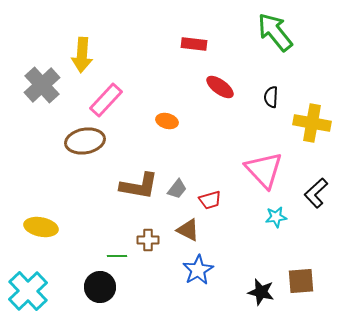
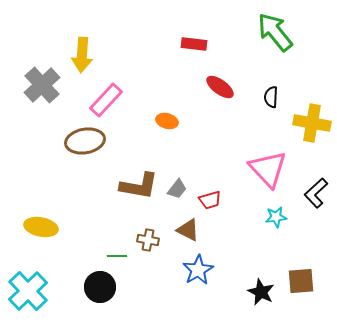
pink triangle: moved 4 px right, 1 px up
brown cross: rotated 10 degrees clockwise
black star: rotated 12 degrees clockwise
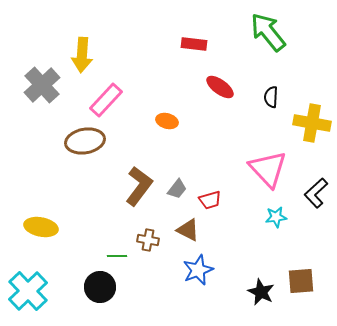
green arrow: moved 7 px left
brown L-shape: rotated 63 degrees counterclockwise
blue star: rotated 8 degrees clockwise
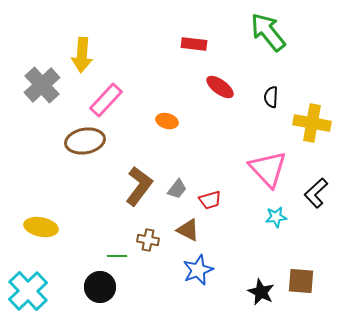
brown square: rotated 8 degrees clockwise
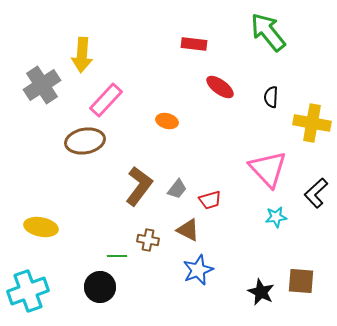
gray cross: rotated 9 degrees clockwise
cyan cross: rotated 24 degrees clockwise
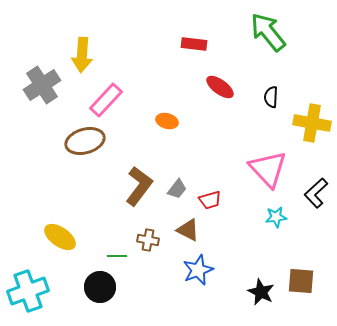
brown ellipse: rotated 6 degrees counterclockwise
yellow ellipse: moved 19 px right, 10 px down; rotated 24 degrees clockwise
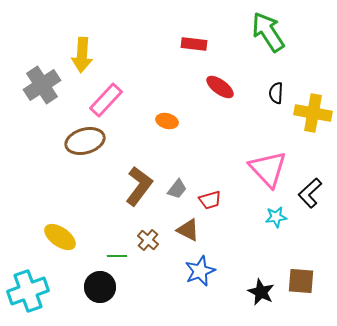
green arrow: rotated 6 degrees clockwise
black semicircle: moved 5 px right, 4 px up
yellow cross: moved 1 px right, 10 px up
black L-shape: moved 6 px left
brown cross: rotated 30 degrees clockwise
blue star: moved 2 px right, 1 px down
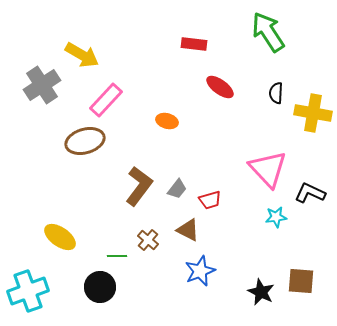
yellow arrow: rotated 64 degrees counterclockwise
black L-shape: rotated 68 degrees clockwise
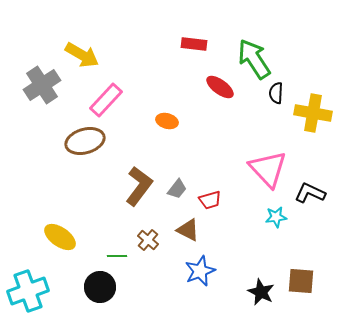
green arrow: moved 14 px left, 27 px down
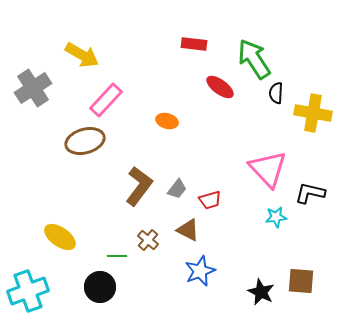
gray cross: moved 9 px left, 3 px down
black L-shape: rotated 12 degrees counterclockwise
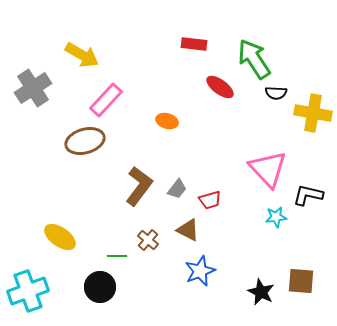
black semicircle: rotated 90 degrees counterclockwise
black L-shape: moved 2 px left, 2 px down
